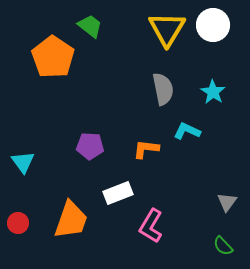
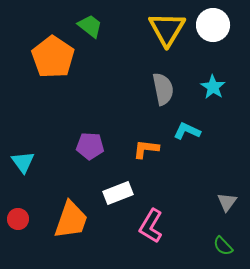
cyan star: moved 5 px up
red circle: moved 4 px up
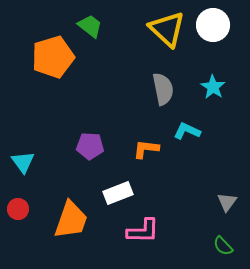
yellow triangle: rotated 18 degrees counterclockwise
orange pentagon: rotated 21 degrees clockwise
red circle: moved 10 px up
pink L-shape: moved 8 px left, 5 px down; rotated 120 degrees counterclockwise
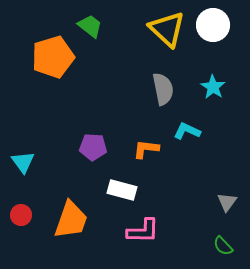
purple pentagon: moved 3 px right, 1 px down
white rectangle: moved 4 px right, 3 px up; rotated 36 degrees clockwise
red circle: moved 3 px right, 6 px down
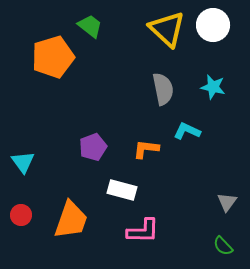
cyan star: rotated 20 degrees counterclockwise
purple pentagon: rotated 24 degrees counterclockwise
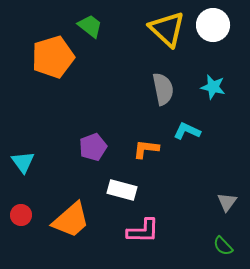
orange trapezoid: rotated 30 degrees clockwise
